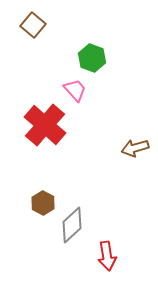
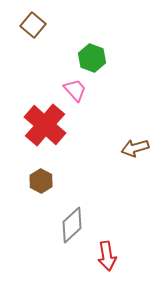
brown hexagon: moved 2 px left, 22 px up
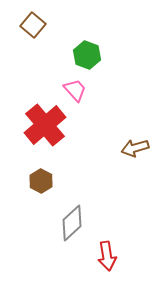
green hexagon: moved 5 px left, 3 px up
red cross: rotated 9 degrees clockwise
gray diamond: moved 2 px up
